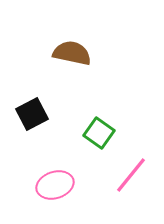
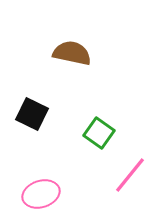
black square: rotated 36 degrees counterclockwise
pink line: moved 1 px left
pink ellipse: moved 14 px left, 9 px down
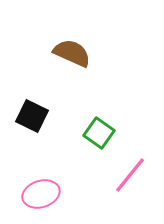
brown semicircle: rotated 12 degrees clockwise
black square: moved 2 px down
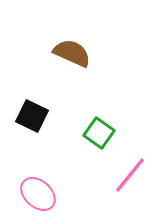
pink ellipse: moved 3 px left; rotated 60 degrees clockwise
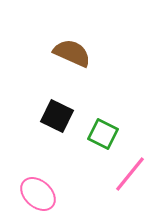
black square: moved 25 px right
green square: moved 4 px right, 1 px down; rotated 8 degrees counterclockwise
pink line: moved 1 px up
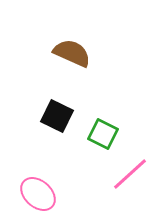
pink line: rotated 9 degrees clockwise
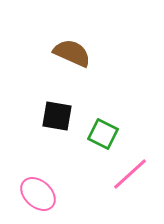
black square: rotated 16 degrees counterclockwise
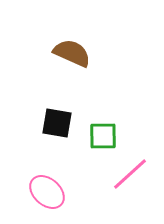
black square: moved 7 px down
green square: moved 2 px down; rotated 28 degrees counterclockwise
pink ellipse: moved 9 px right, 2 px up
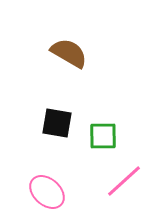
brown semicircle: moved 3 px left; rotated 6 degrees clockwise
pink line: moved 6 px left, 7 px down
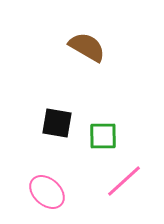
brown semicircle: moved 18 px right, 6 px up
